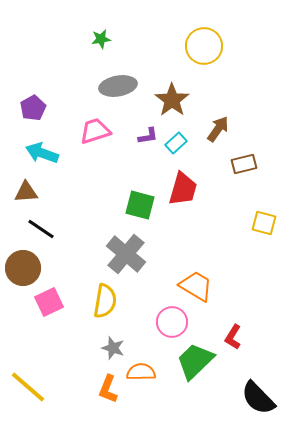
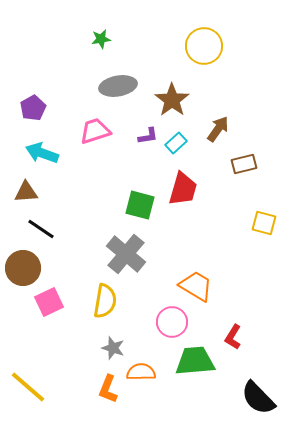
green trapezoid: rotated 39 degrees clockwise
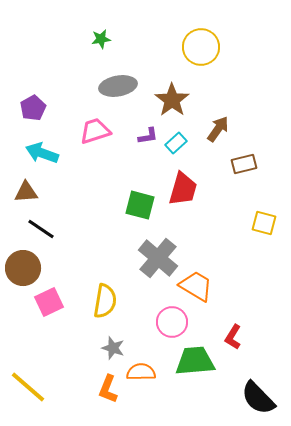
yellow circle: moved 3 px left, 1 px down
gray cross: moved 32 px right, 4 px down
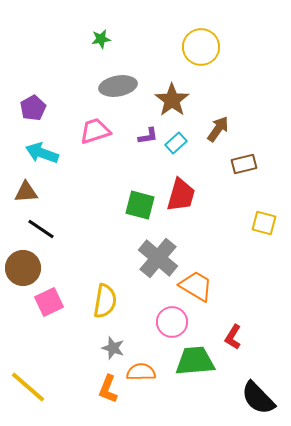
red trapezoid: moved 2 px left, 6 px down
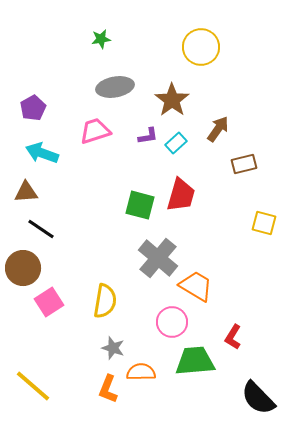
gray ellipse: moved 3 px left, 1 px down
pink square: rotated 8 degrees counterclockwise
yellow line: moved 5 px right, 1 px up
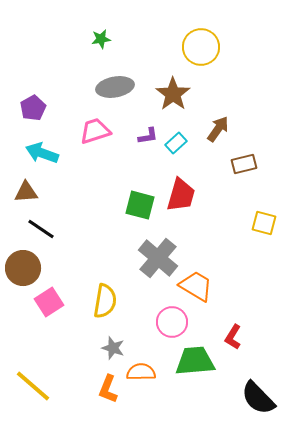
brown star: moved 1 px right, 6 px up
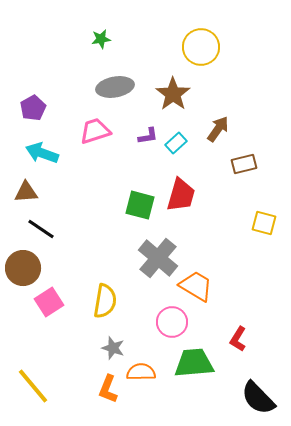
red L-shape: moved 5 px right, 2 px down
green trapezoid: moved 1 px left, 2 px down
yellow line: rotated 9 degrees clockwise
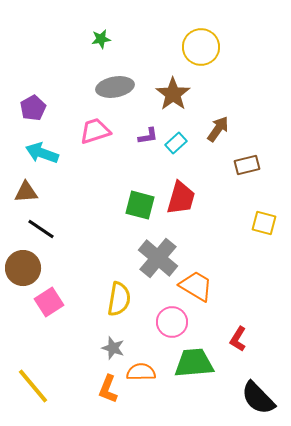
brown rectangle: moved 3 px right, 1 px down
red trapezoid: moved 3 px down
yellow semicircle: moved 14 px right, 2 px up
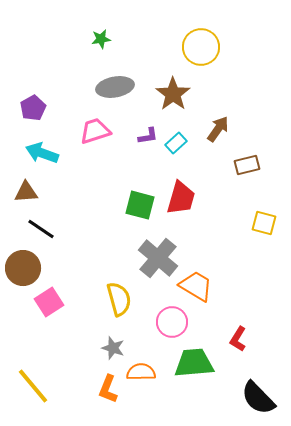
yellow semicircle: rotated 24 degrees counterclockwise
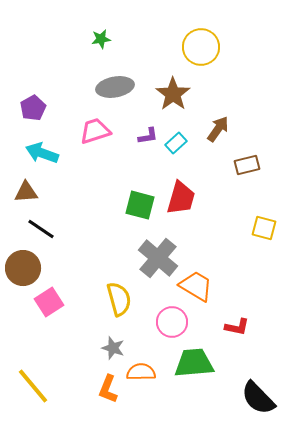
yellow square: moved 5 px down
red L-shape: moved 1 px left, 12 px up; rotated 110 degrees counterclockwise
